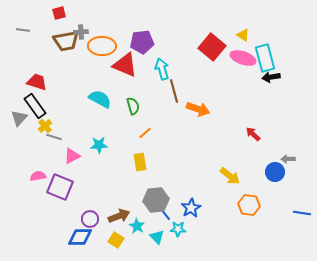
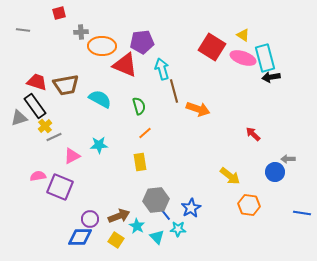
brown trapezoid at (66, 41): moved 44 px down
red square at (212, 47): rotated 8 degrees counterclockwise
green semicircle at (133, 106): moved 6 px right
gray triangle at (19, 118): rotated 30 degrees clockwise
gray line at (54, 137): rotated 42 degrees counterclockwise
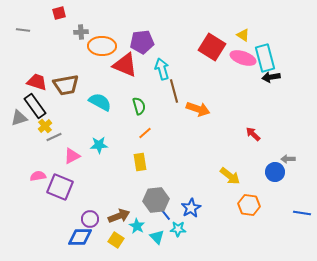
cyan semicircle at (100, 99): moved 3 px down
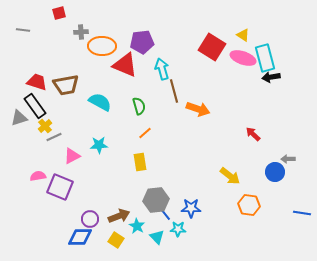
blue star at (191, 208): rotated 30 degrees clockwise
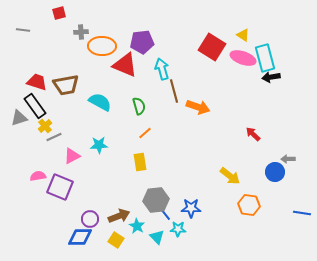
orange arrow at (198, 109): moved 2 px up
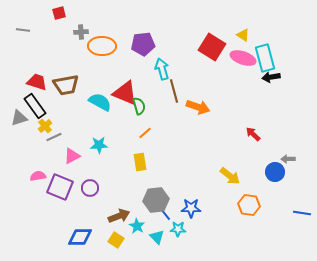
purple pentagon at (142, 42): moved 1 px right, 2 px down
red triangle at (125, 65): moved 28 px down
purple circle at (90, 219): moved 31 px up
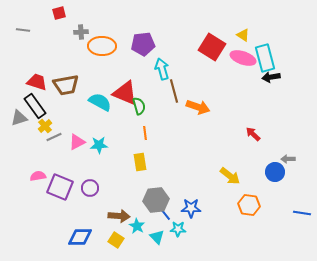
orange line at (145, 133): rotated 56 degrees counterclockwise
pink triangle at (72, 156): moved 5 px right, 14 px up
brown arrow at (119, 216): rotated 25 degrees clockwise
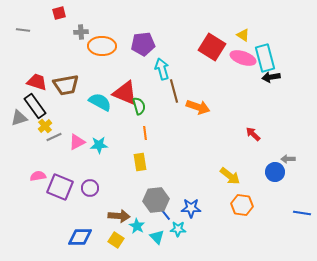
orange hexagon at (249, 205): moved 7 px left
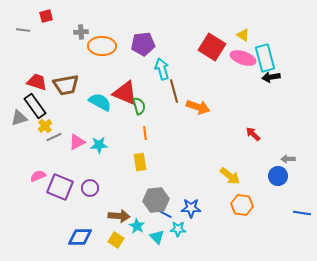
red square at (59, 13): moved 13 px left, 3 px down
blue circle at (275, 172): moved 3 px right, 4 px down
pink semicircle at (38, 176): rotated 14 degrees counterclockwise
blue line at (165, 214): rotated 24 degrees counterclockwise
